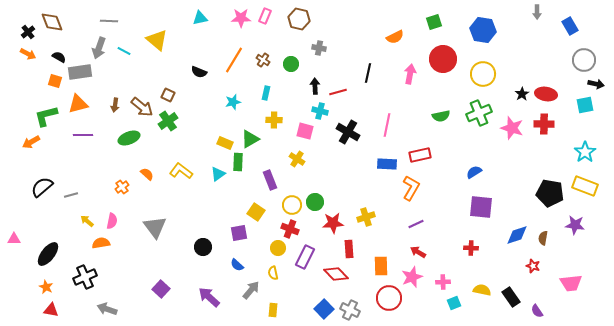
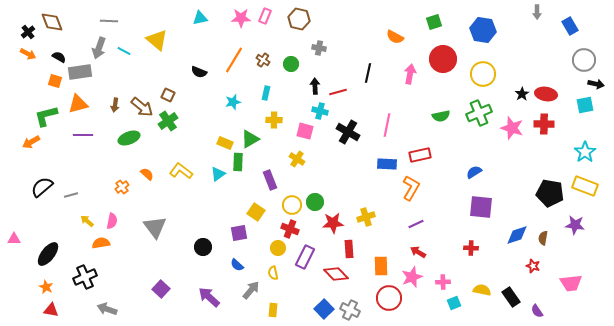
orange semicircle at (395, 37): rotated 54 degrees clockwise
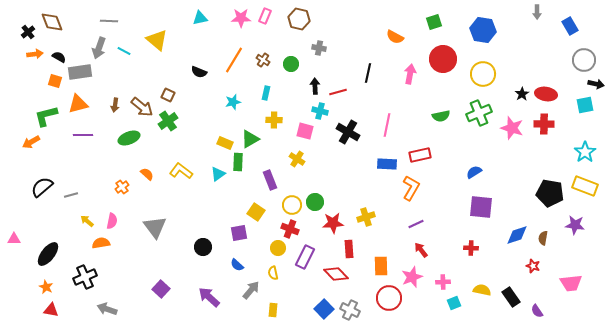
orange arrow at (28, 54): moved 7 px right; rotated 35 degrees counterclockwise
red arrow at (418, 252): moved 3 px right, 2 px up; rotated 21 degrees clockwise
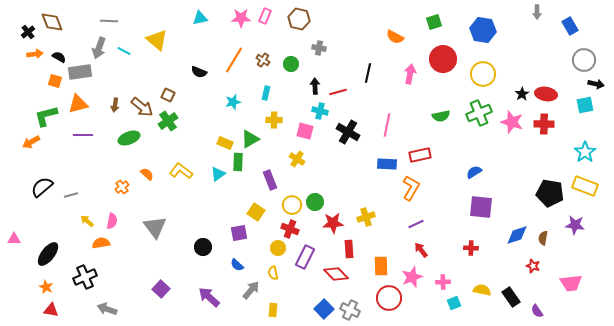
pink star at (512, 128): moved 6 px up
